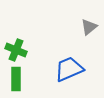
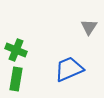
gray triangle: rotated 18 degrees counterclockwise
green rectangle: rotated 10 degrees clockwise
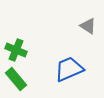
gray triangle: moved 1 px left, 1 px up; rotated 30 degrees counterclockwise
green rectangle: rotated 50 degrees counterclockwise
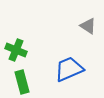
green rectangle: moved 6 px right, 3 px down; rotated 25 degrees clockwise
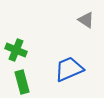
gray triangle: moved 2 px left, 6 px up
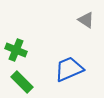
green rectangle: rotated 30 degrees counterclockwise
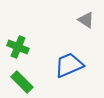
green cross: moved 2 px right, 3 px up
blue trapezoid: moved 4 px up
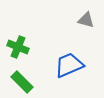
gray triangle: rotated 18 degrees counterclockwise
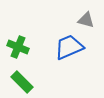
blue trapezoid: moved 18 px up
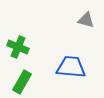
blue trapezoid: moved 2 px right, 20 px down; rotated 28 degrees clockwise
green rectangle: rotated 75 degrees clockwise
